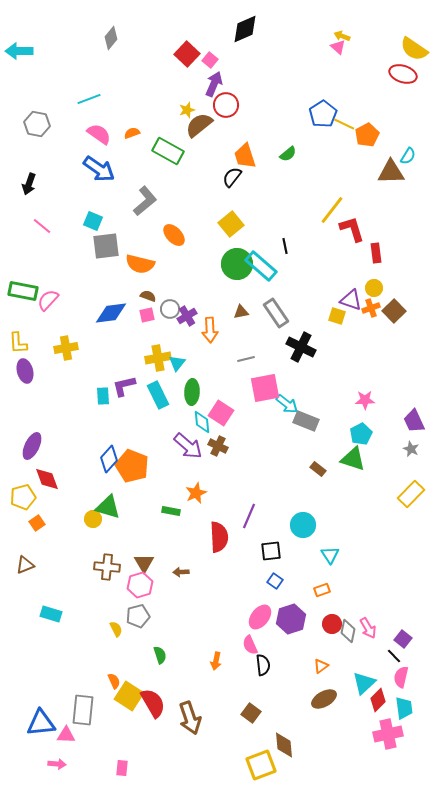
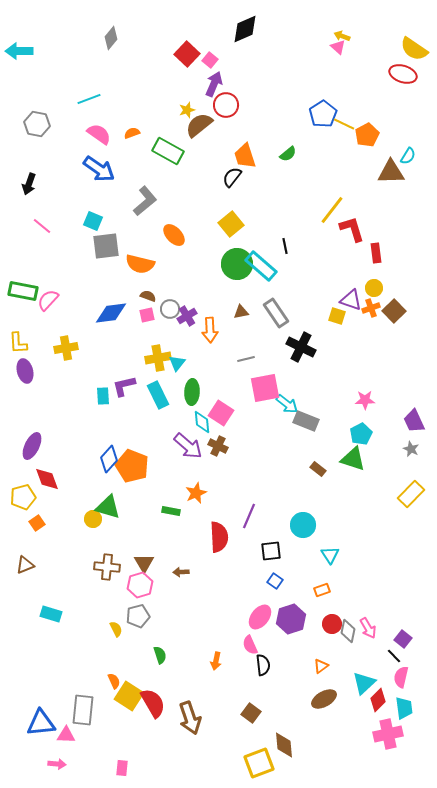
yellow square at (261, 765): moved 2 px left, 2 px up
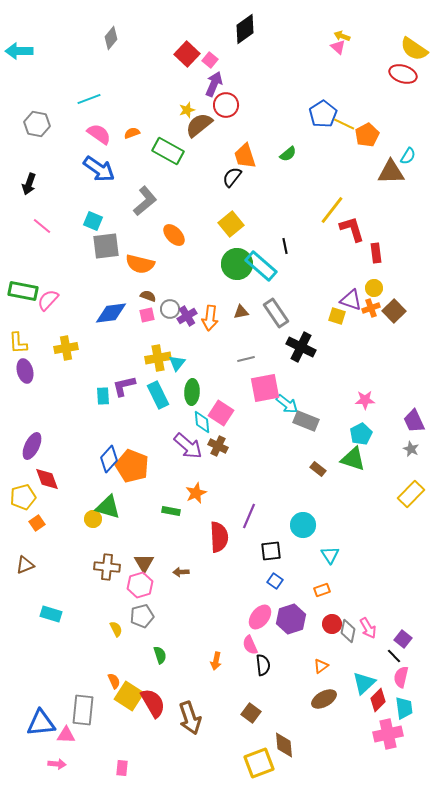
black diamond at (245, 29): rotated 12 degrees counterclockwise
orange arrow at (210, 330): moved 12 px up; rotated 10 degrees clockwise
gray pentagon at (138, 616): moved 4 px right
